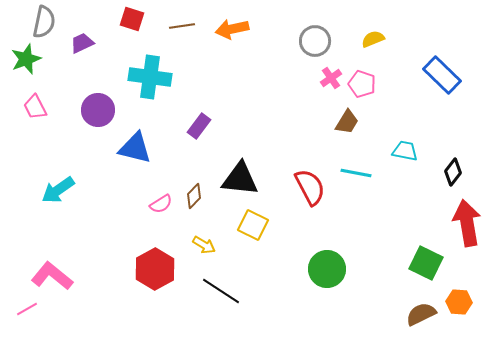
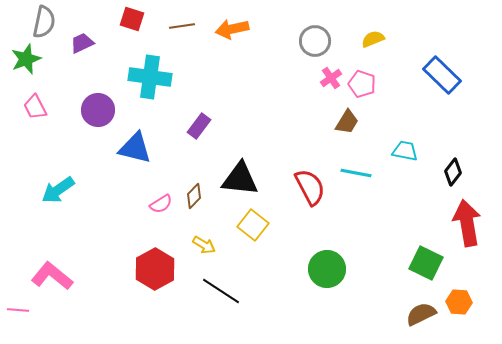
yellow square: rotated 12 degrees clockwise
pink line: moved 9 px left, 1 px down; rotated 35 degrees clockwise
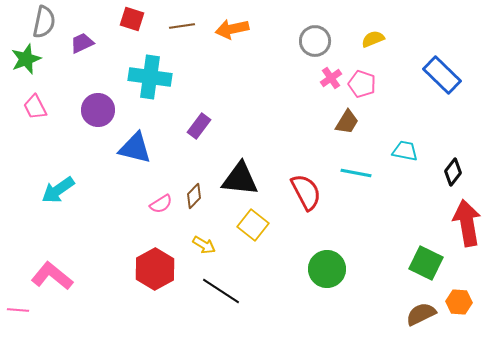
red semicircle: moved 4 px left, 5 px down
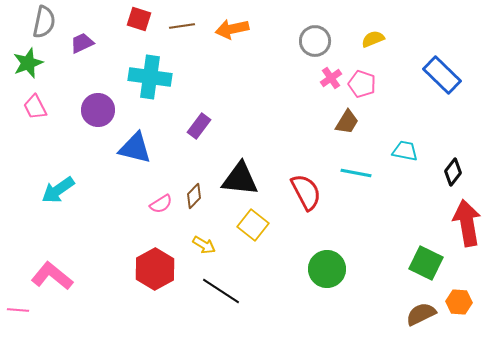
red square: moved 7 px right
green star: moved 2 px right, 4 px down
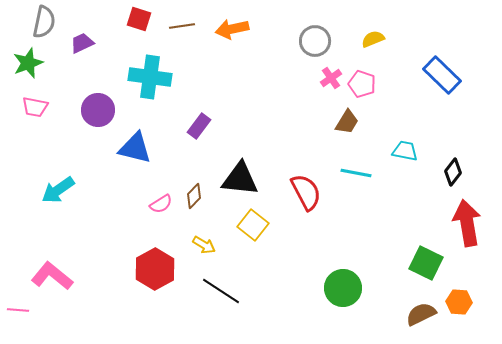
pink trapezoid: rotated 52 degrees counterclockwise
green circle: moved 16 px right, 19 px down
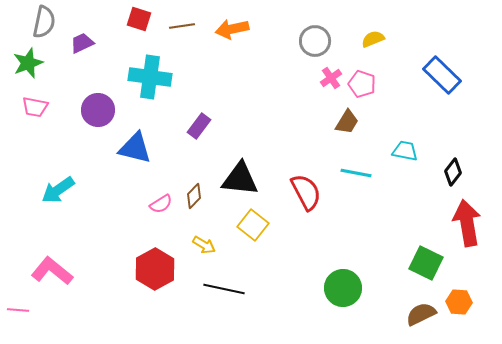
pink L-shape: moved 5 px up
black line: moved 3 px right, 2 px up; rotated 21 degrees counterclockwise
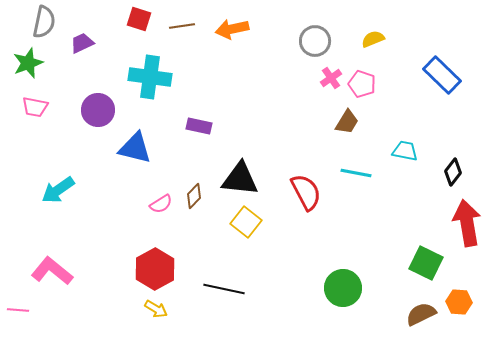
purple rectangle: rotated 65 degrees clockwise
yellow square: moved 7 px left, 3 px up
yellow arrow: moved 48 px left, 64 px down
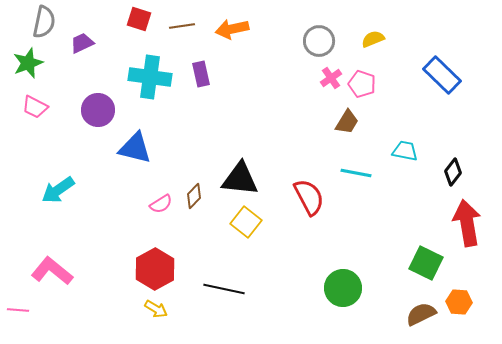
gray circle: moved 4 px right
pink trapezoid: rotated 16 degrees clockwise
purple rectangle: moved 2 px right, 52 px up; rotated 65 degrees clockwise
red semicircle: moved 3 px right, 5 px down
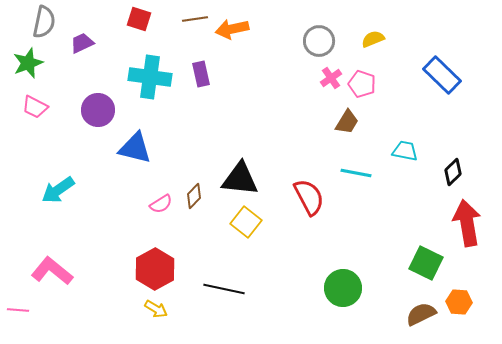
brown line: moved 13 px right, 7 px up
black diamond: rotated 8 degrees clockwise
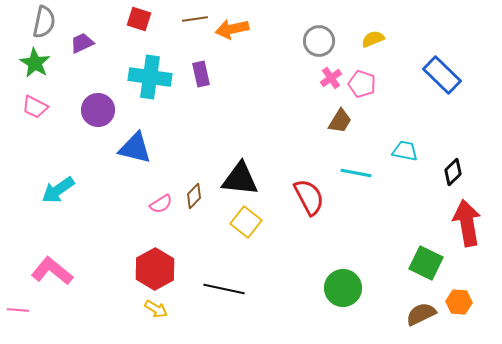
green star: moved 7 px right; rotated 20 degrees counterclockwise
brown trapezoid: moved 7 px left, 1 px up
